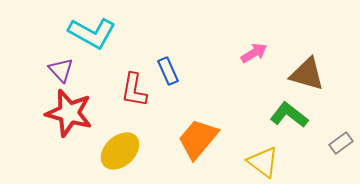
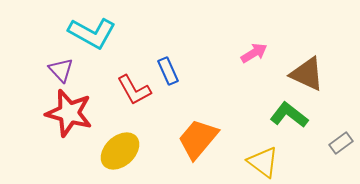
brown triangle: rotated 9 degrees clockwise
red L-shape: rotated 39 degrees counterclockwise
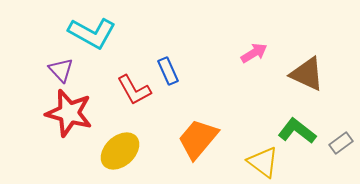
green L-shape: moved 8 px right, 16 px down
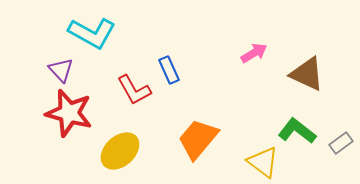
blue rectangle: moved 1 px right, 1 px up
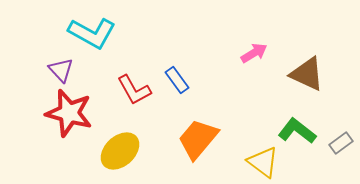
blue rectangle: moved 8 px right, 10 px down; rotated 12 degrees counterclockwise
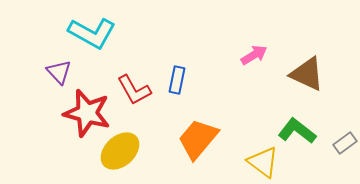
pink arrow: moved 2 px down
purple triangle: moved 2 px left, 2 px down
blue rectangle: rotated 48 degrees clockwise
red star: moved 18 px right
gray rectangle: moved 4 px right
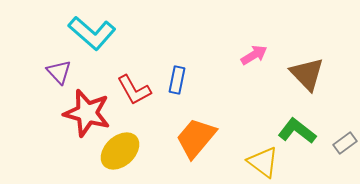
cyan L-shape: rotated 12 degrees clockwise
brown triangle: rotated 21 degrees clockwise
orange trapezoid: moved 2 px left, 1 px up
